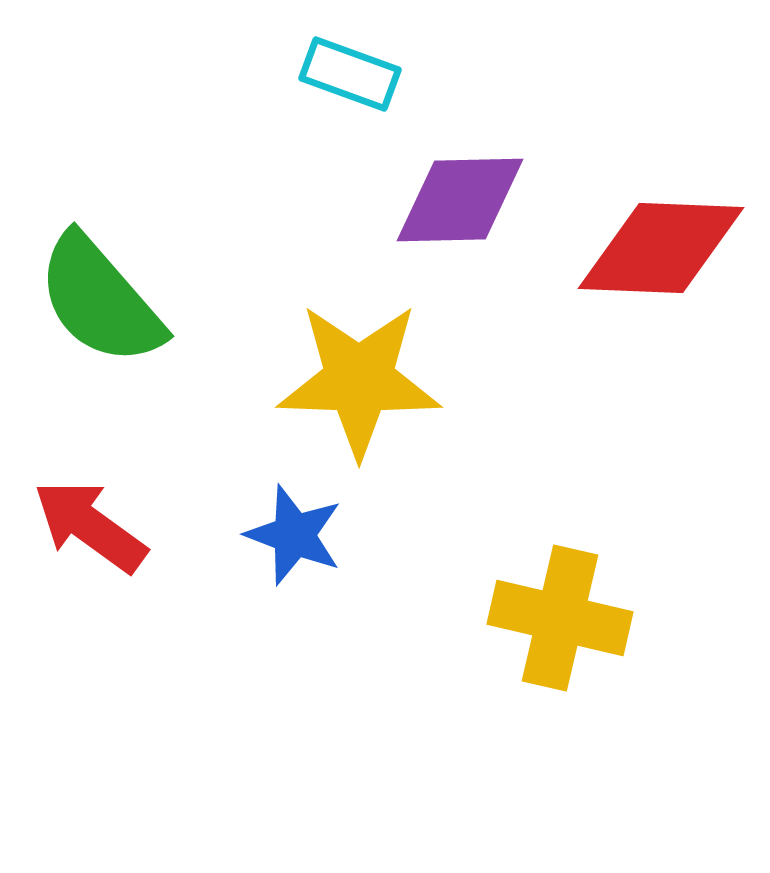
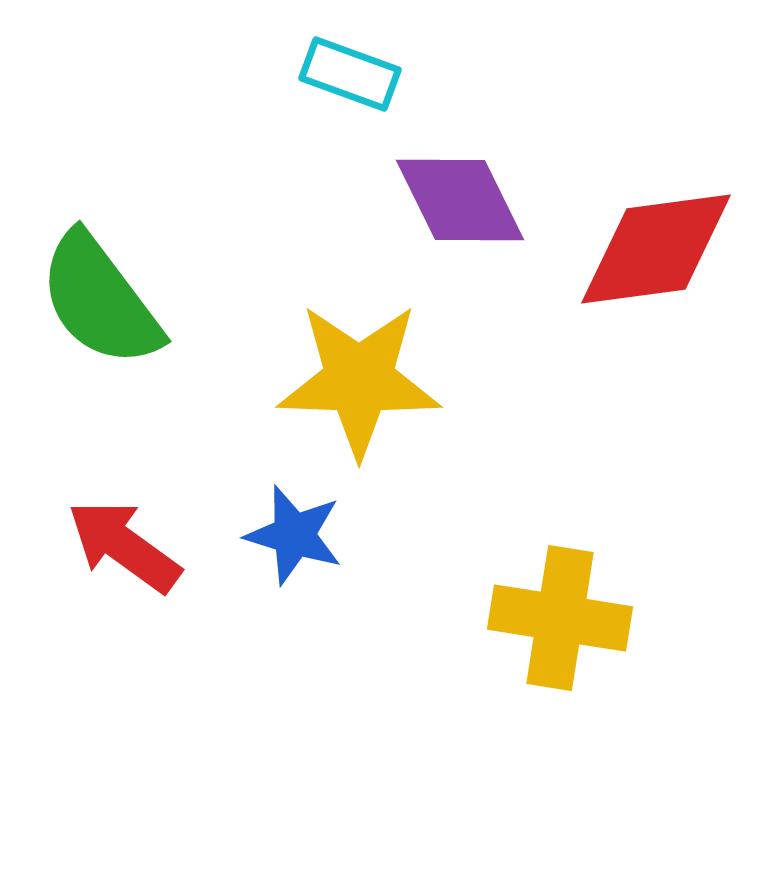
purple diamond: rotated 65 degrees clockwise
red diamond: moved 5 px left, 1 px down; rotated 10 degrees counterclockwise
green semicircle: rotated 4 degrees clockwise
red arrow: moved 34 px right, 20 px down
blue star: rotated 4 degrees counterclockwise
yellow cross: rotated 4 degrees counterclockwise
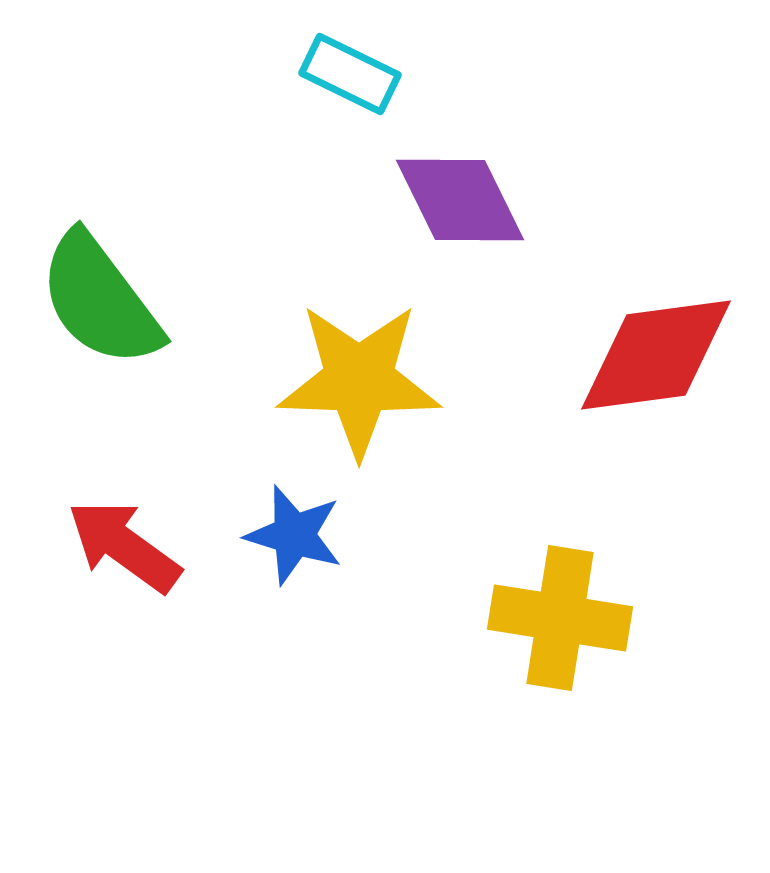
cyan rectangle: rotated 6 degrees clockwise
red diamond: moved 106 px down
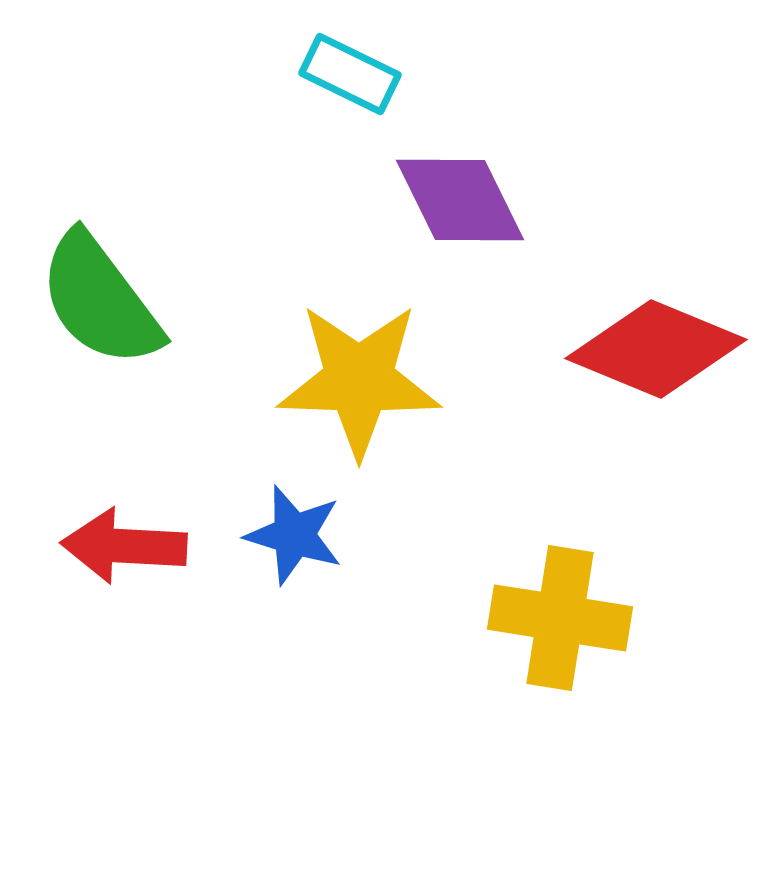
red diamond: moved 6 px up; rotated 30 degrees clockwise
red arrow: rotated 33 degrees counterclockwise
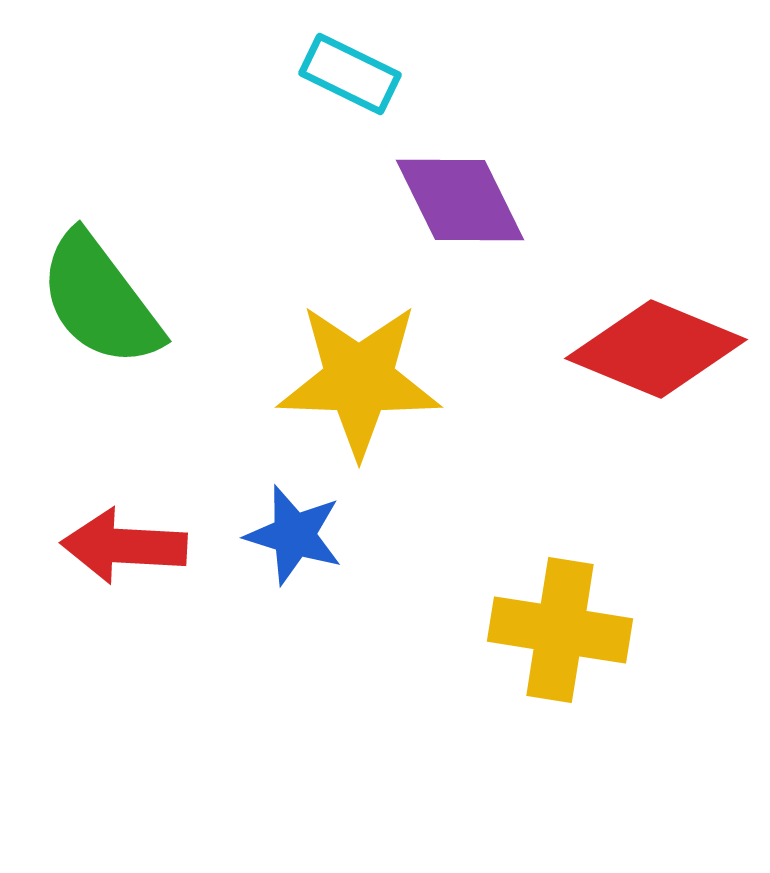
yellow cross: moved 12 px down
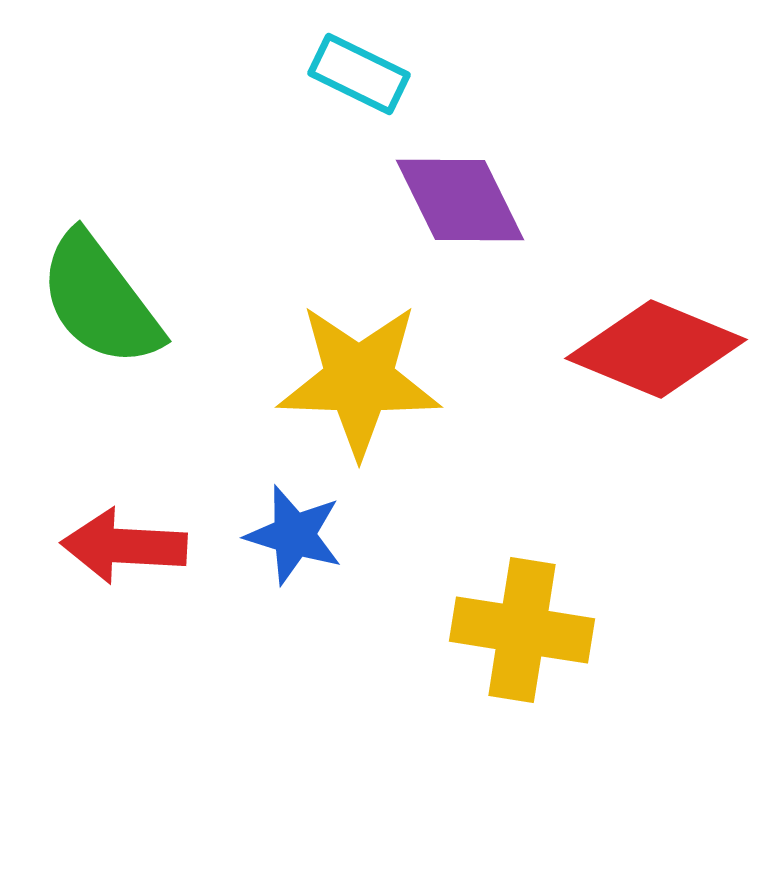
cyan rectangle: moved 9 px right
yellow cross: moved 38 px left
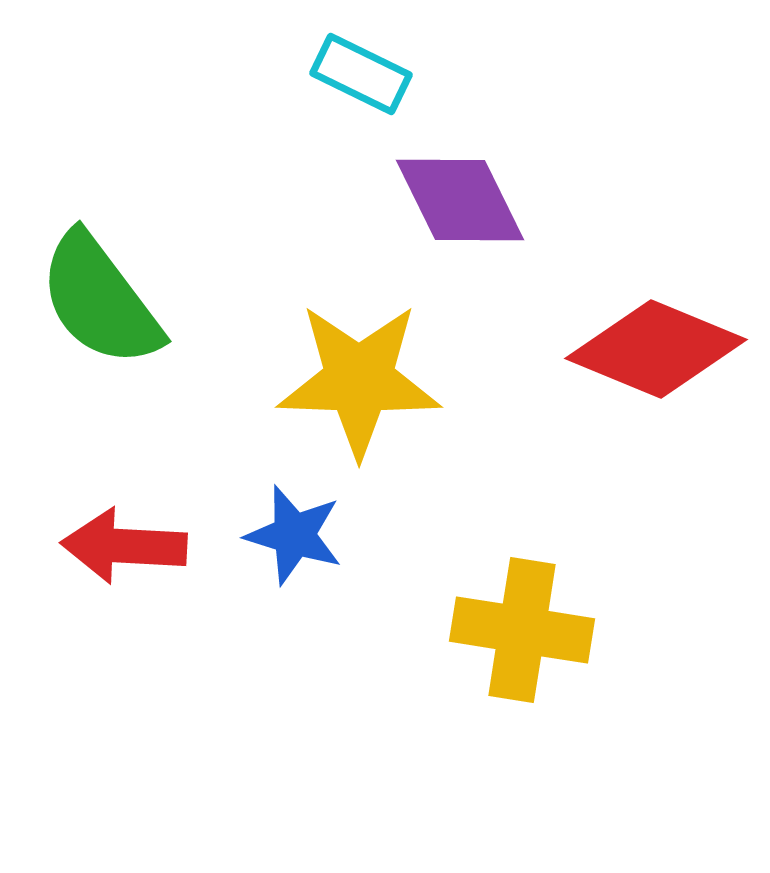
cyan rectangle: moved 2 px right
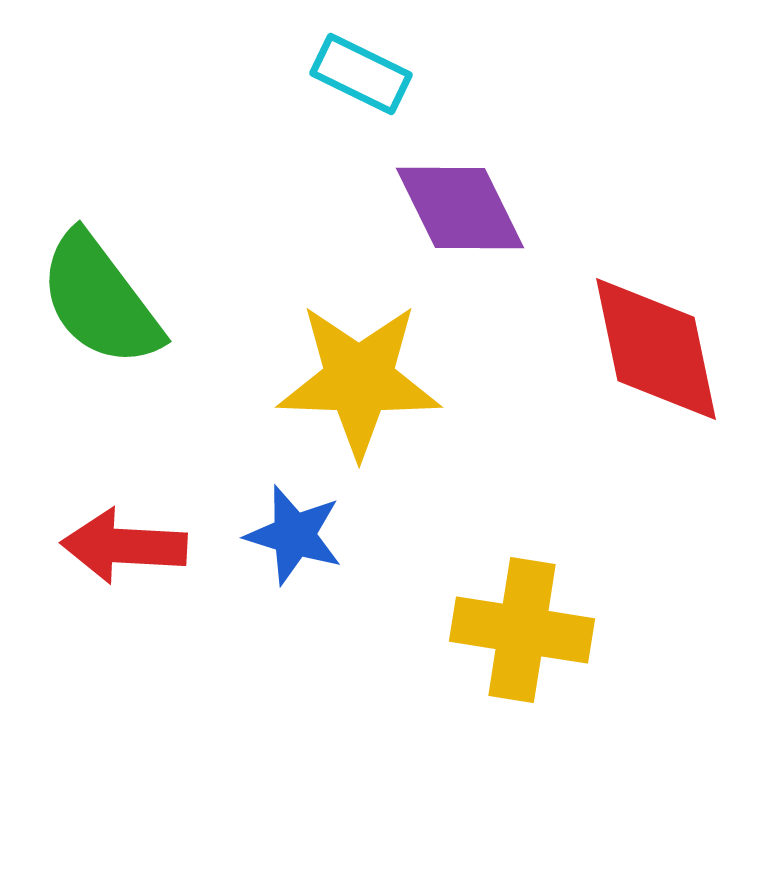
purple diamond: moved 8 px down
red diamond: rotated 56 degrees clockwise
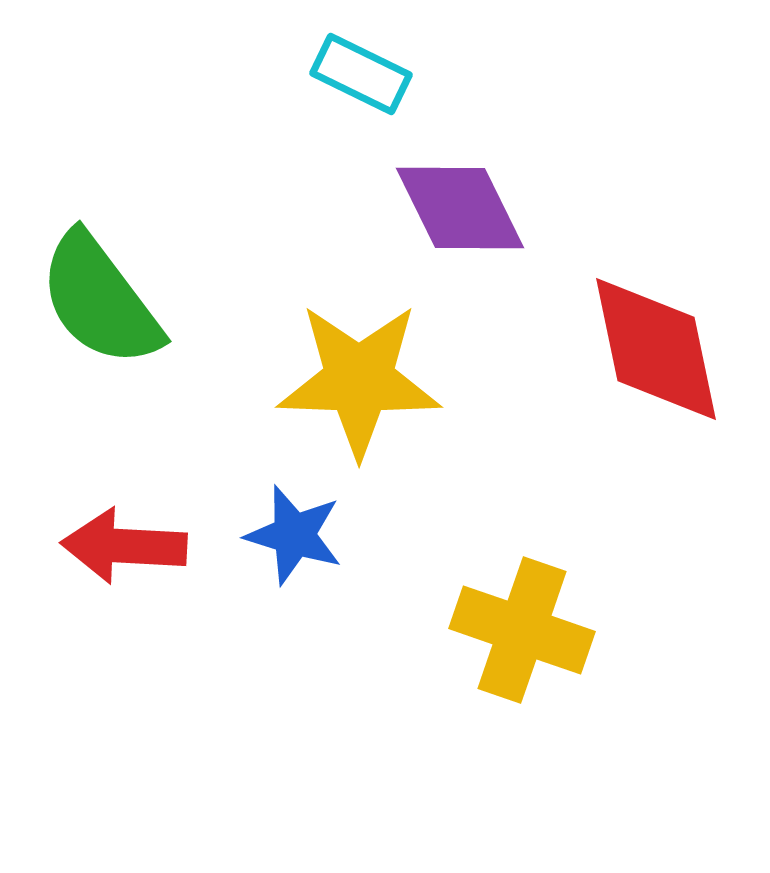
yellow cross: rotated 10 degrees clockwise
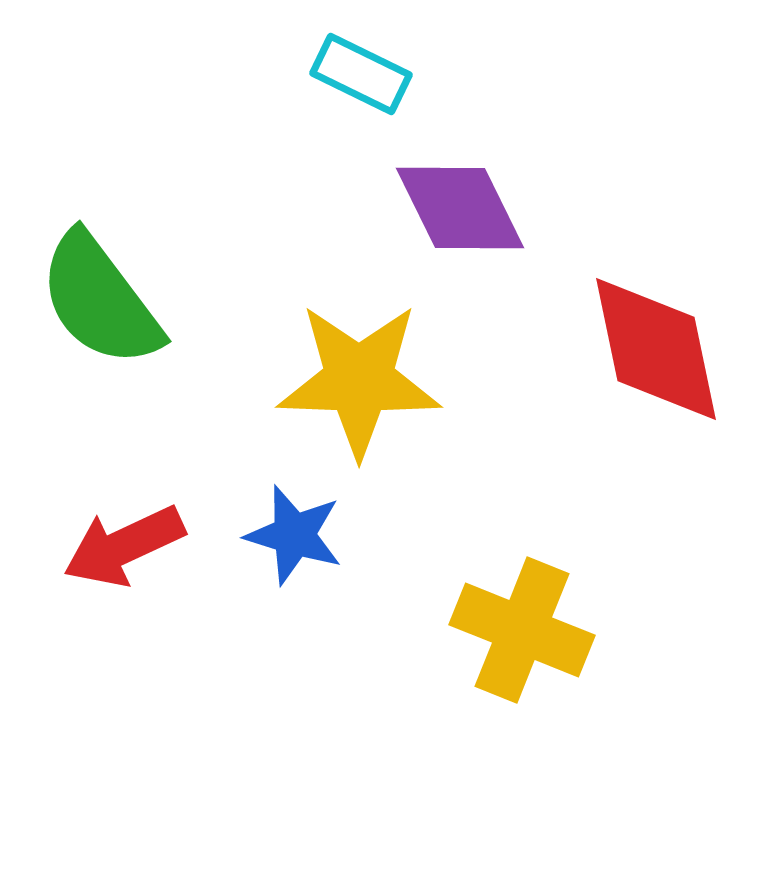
red arrow: rotated 28 degrees counterclockwise
yellow cross: rotated 3 degrees clockwise
